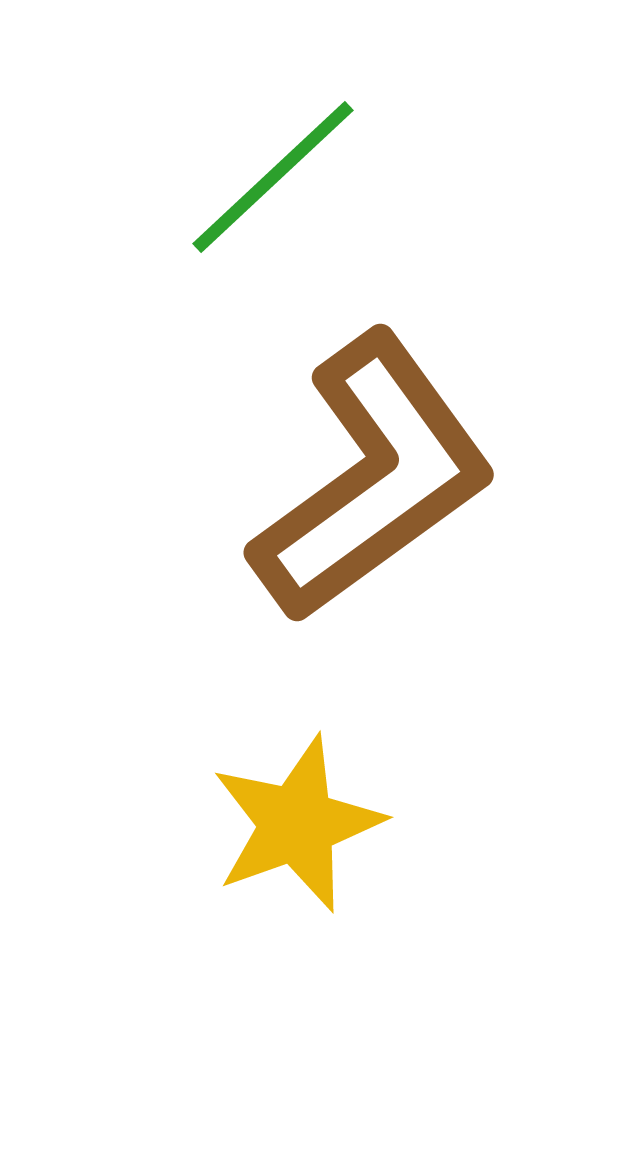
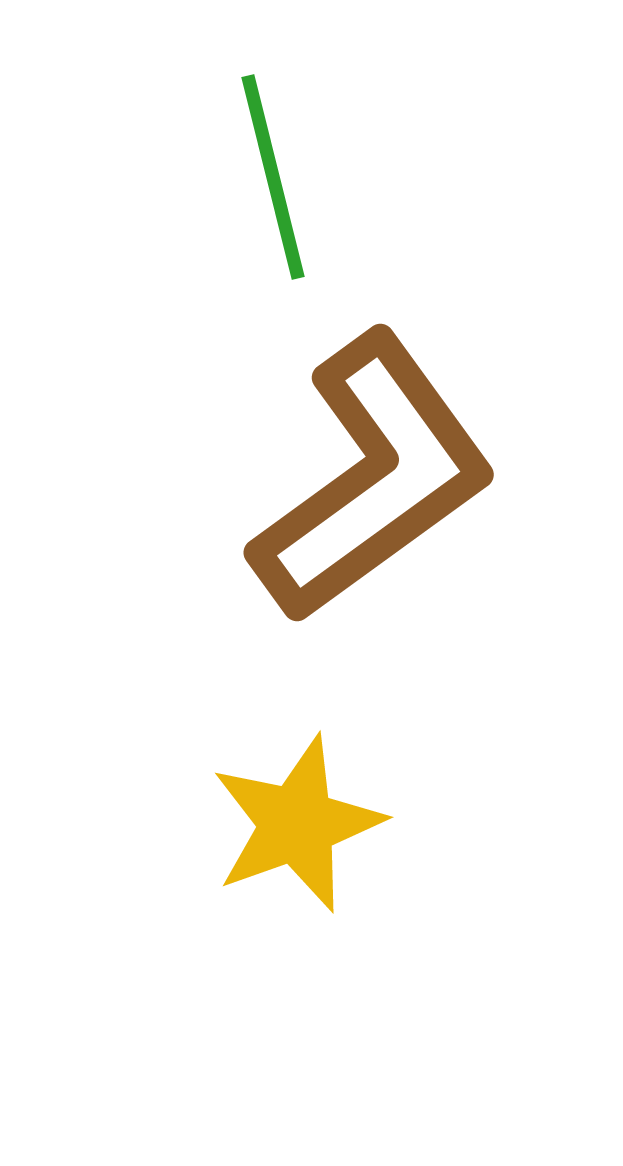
green line: rotated 61 degrees counterclockwise
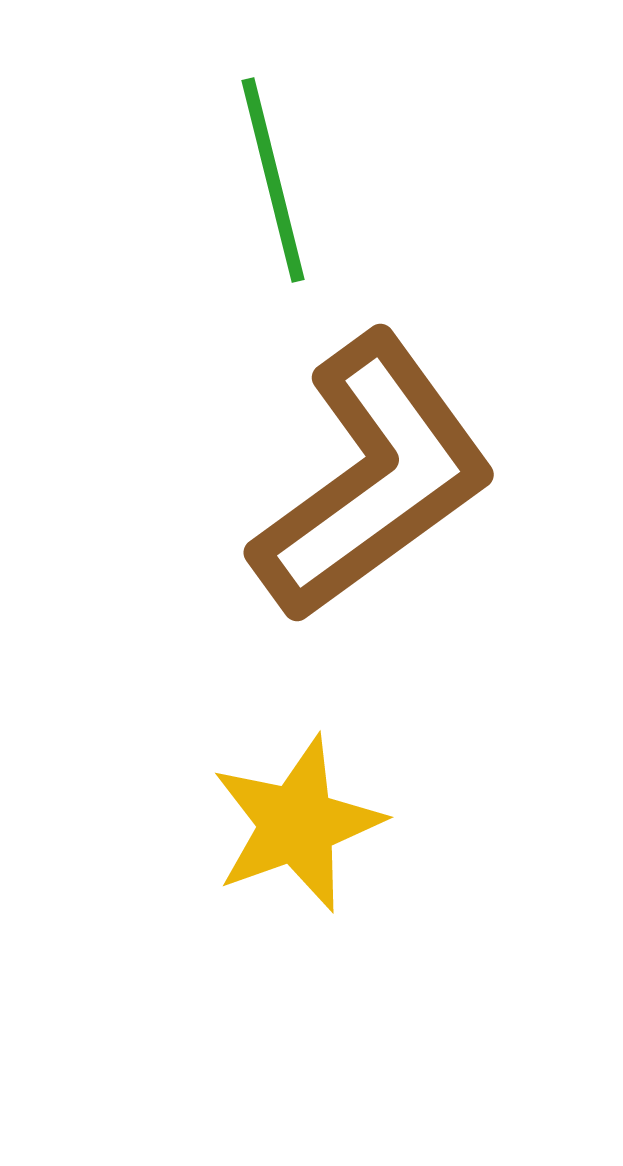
green line: moved 3 px down
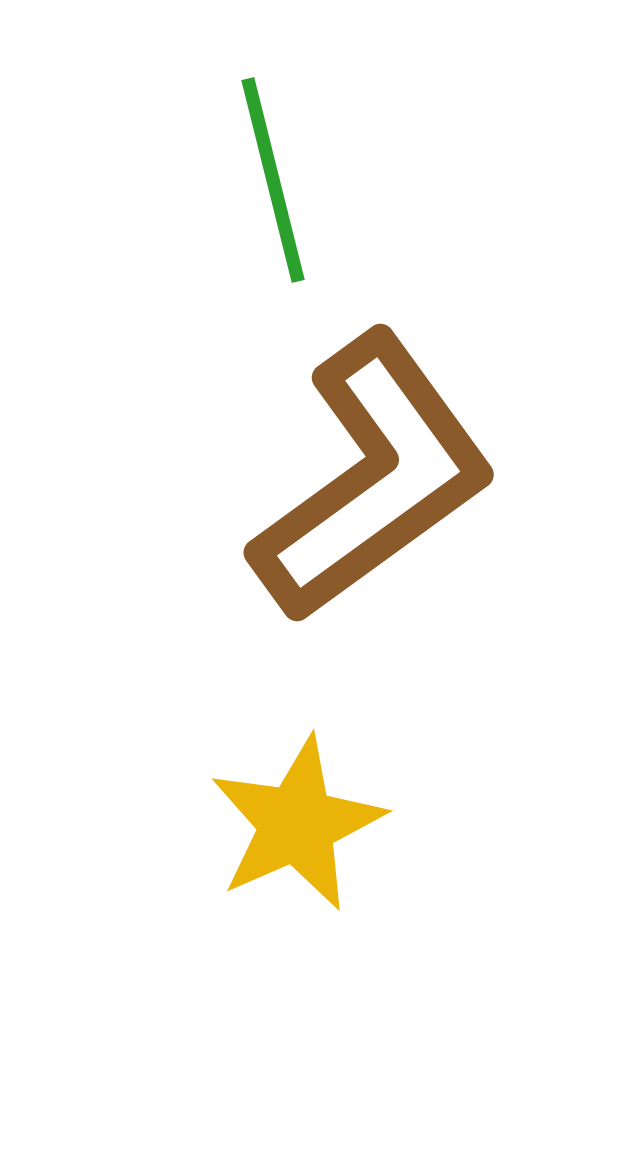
yellow star: rotated 4 degrees counterclockwise
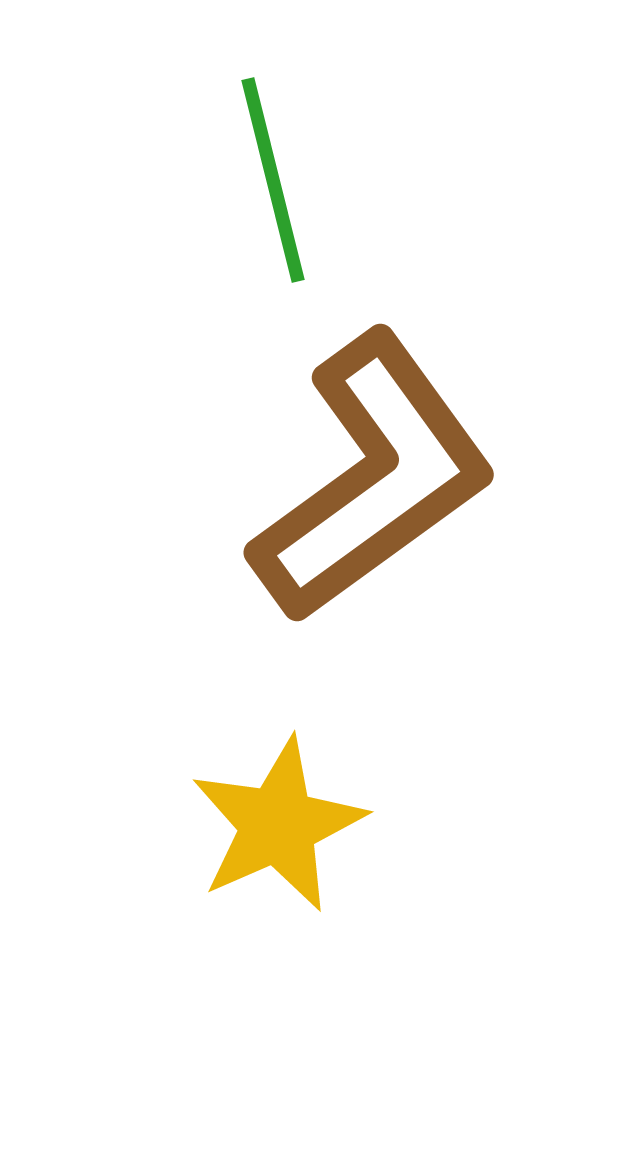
yellow star: moved 19 px left, 1 px down
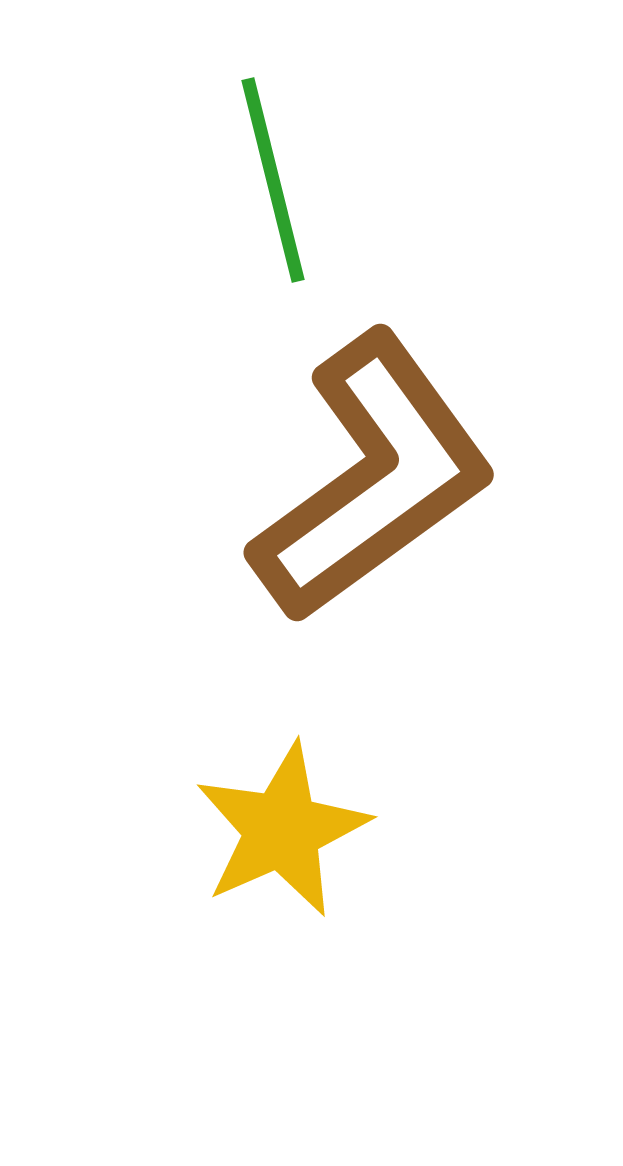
yellow star: moved 4 px right, 5 px down
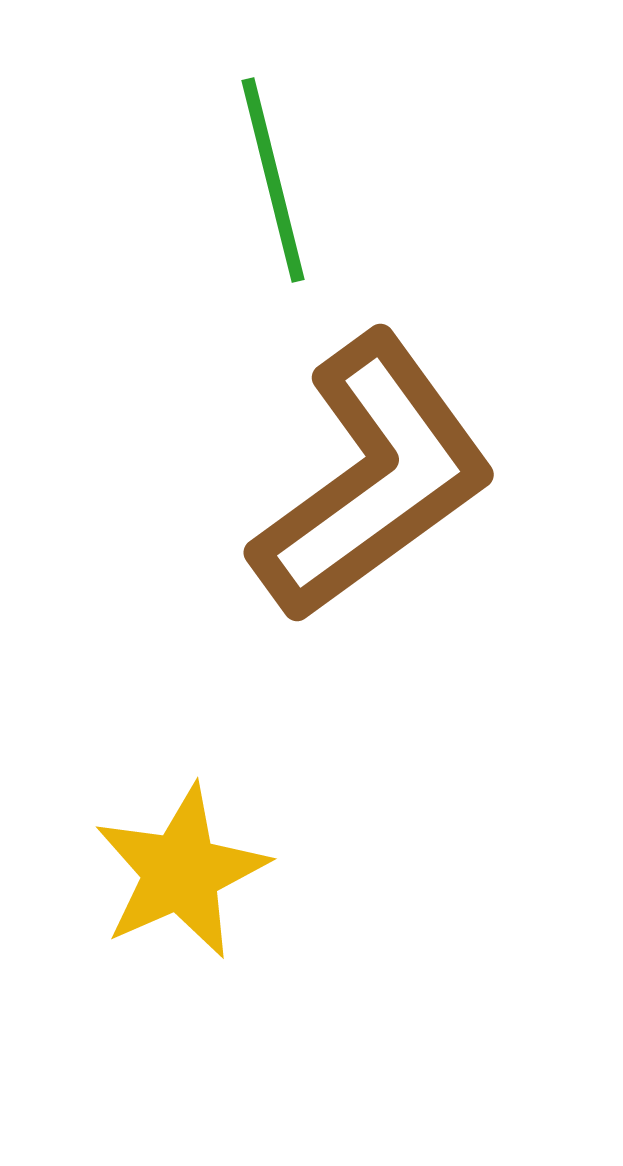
yellow star: moved 101 px left, 42 px down
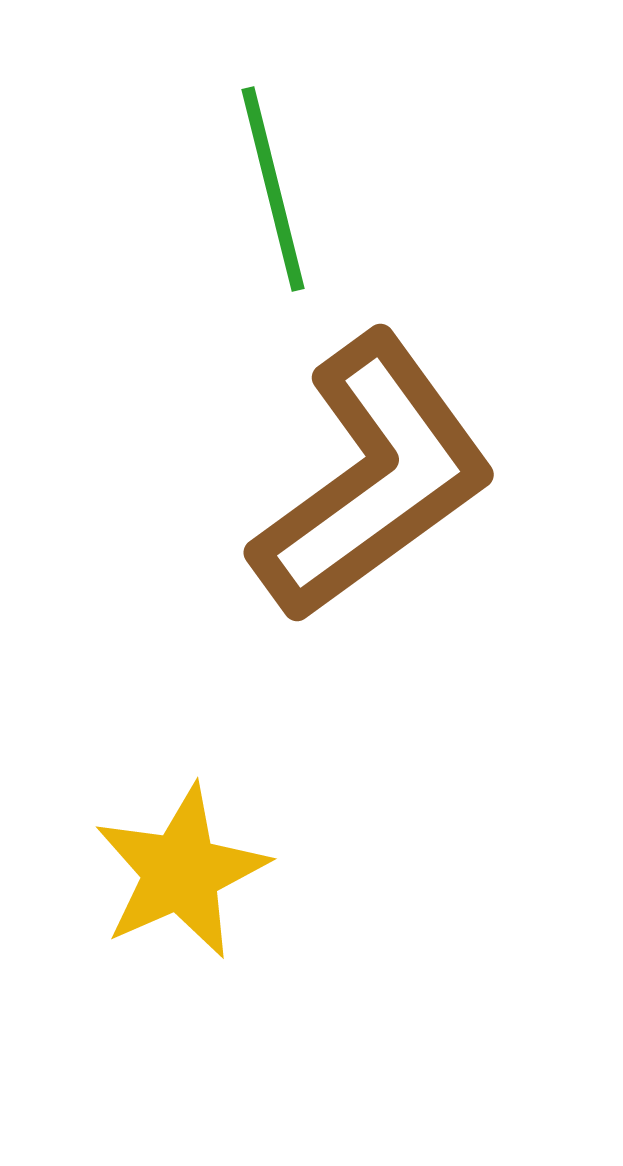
green line: moved 9 px down
